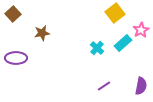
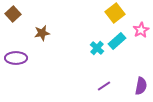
cyan rectangle: moved 6 px left, 2 px up
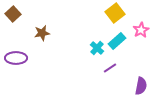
purple line: moved 6 px right, 18 px up
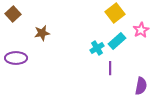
cyan cross: rotated 16 degrees clockwise
purple line: rotated 56 degrees counterclockwise
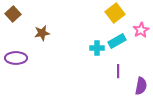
cyan rectangle: rotated 12 degrees clockwise
cyan cross: rotated 32 degrees clockwise
purple line: moved 8 px right, 3 px down
